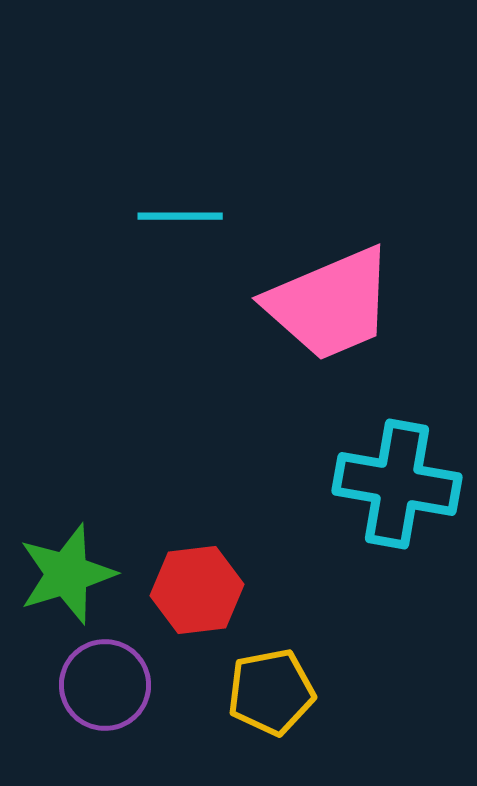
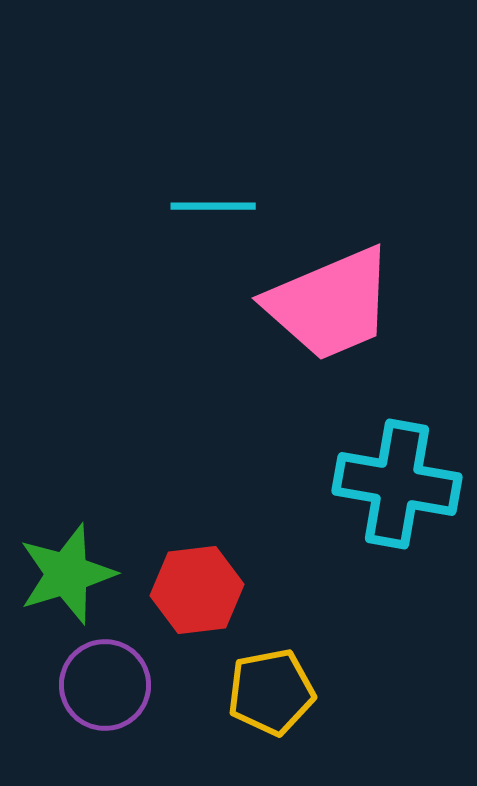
cyan line: moved 33 px right, 10 px up
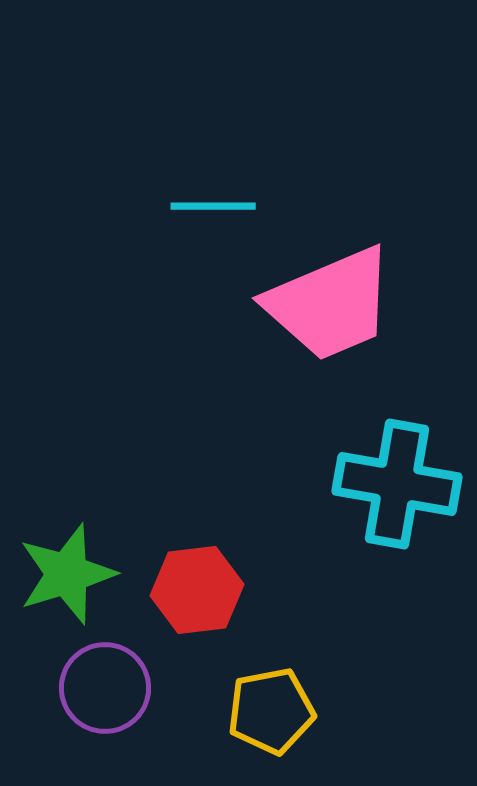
purple circle: moved 3 px down
yellow pentagon: moved 19 px down
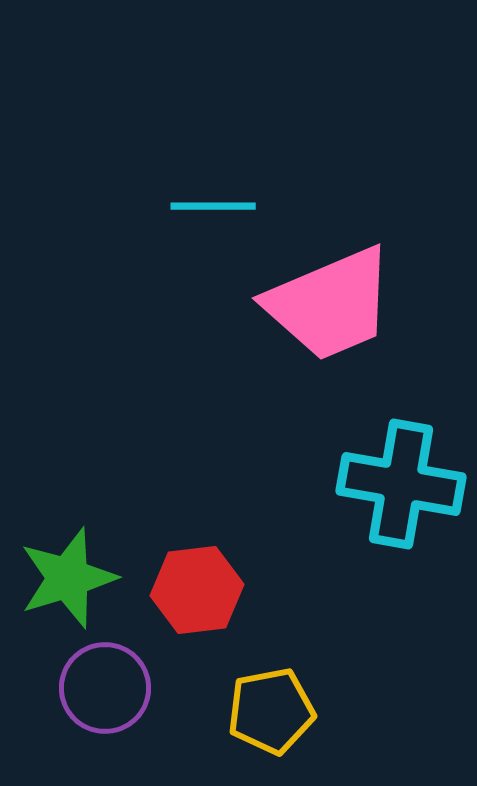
cyan cross: moved 4 px right
green star: moved 1 px right, 4 px down
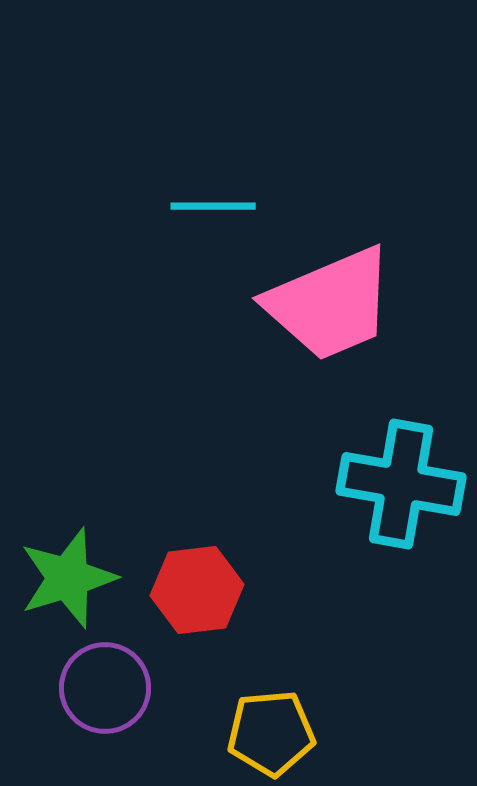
yellow pentagon: moved 22 px down; rotated 6 degrees clockwise
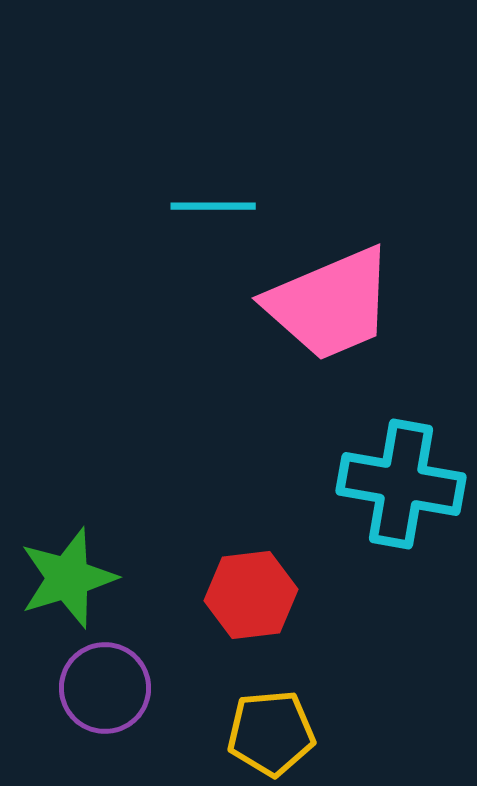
red hexagon: moved 54 px right, 5 px down
